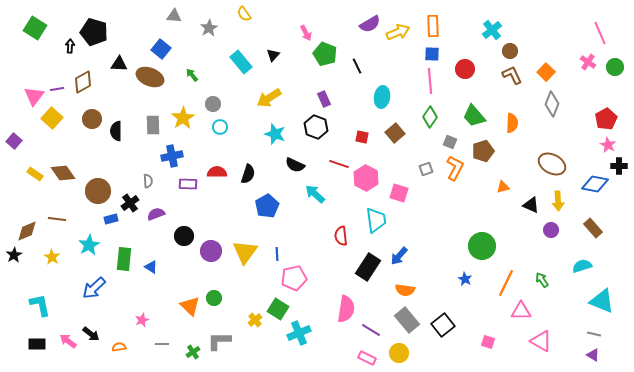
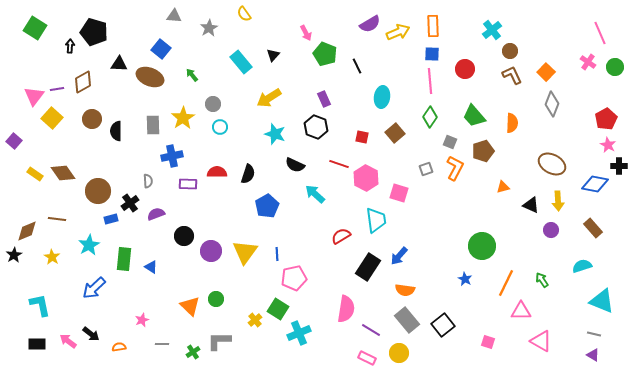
red semicircle at (341, 236): rotated 66 degrees clockwise
green circle at (214, 298): moved 2 px right, 1 px down
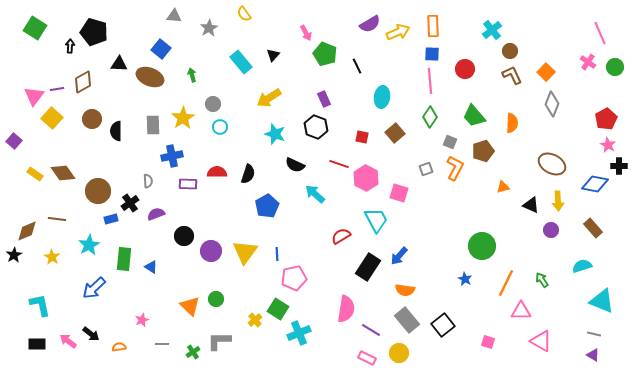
green arrow at (192, 75): rotated 24 degrees clockwise
cyan trapezoid at (376, 220): rotated 20 degrees counterclockwise
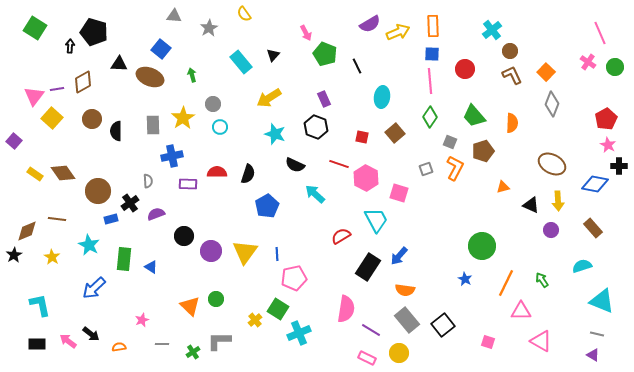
cyan star at (89, 245): rotated 15 degrees counterclockwise
gray line at (594, 334): moved 3 px right
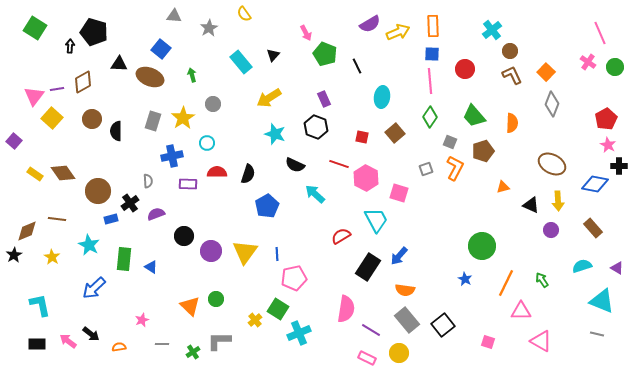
gray rectangle at (153, 125): moved 4 px up; rotated 18 degrees clockwise
cyan circle at (220, 127): moved 13 px left, 16 px down
purple triangle at (593, 355): moved 24 px right, 87 px up
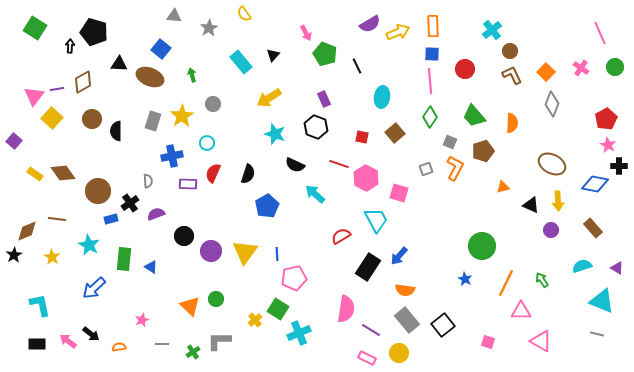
pink cross at (588, 62): moved 7 px left, 6 px down
yellow star at (183, 118): moved 1 px left, 2 px up
red semicircle at (217, 172): moved 4 px left, 1 px down; rotated 66 degrees counterclockwise
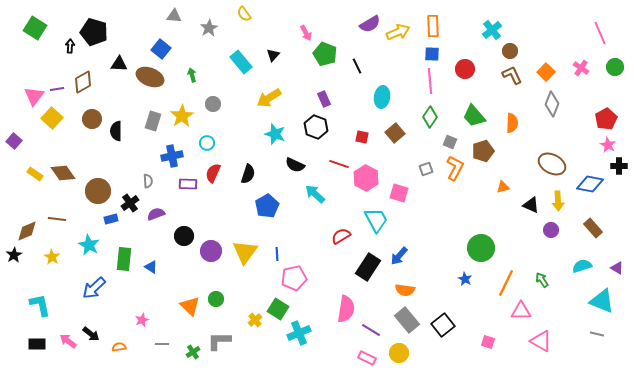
blue diamond at (595, 184): moved 5 px left
green circle at (482, 246): moved 1 px left, 2 px down
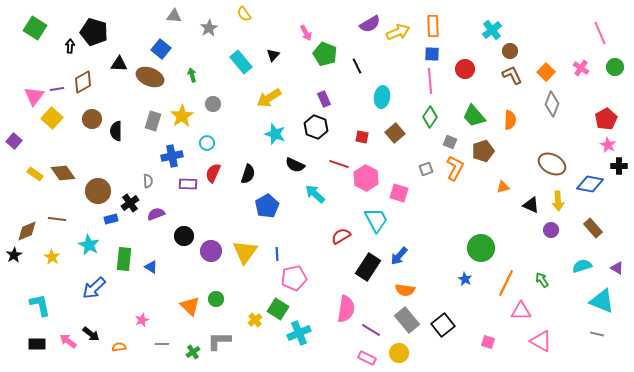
orange semicircle at (512, 123): moved 2 px left, 3 px up
